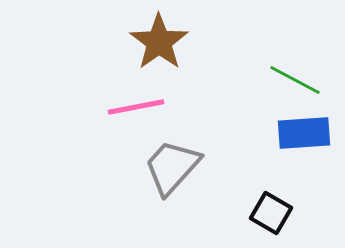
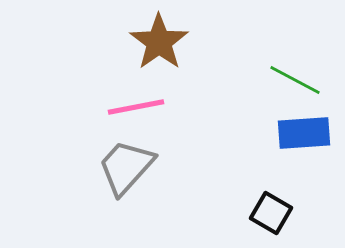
gray trapezoid: moved 46 px left
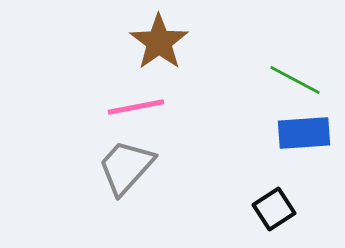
black square: moved 3 px right, 4 px up; rotated 27 degrees clockwise
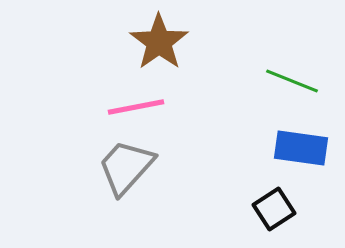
green line: moved 3 px left, 1 px down; rotated 6 degrees counterclockwise
blue rectangle: moved 3 px left, 15 px down; rotated 12 degrees clockwise
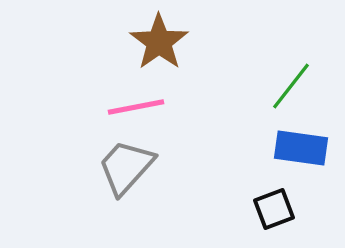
green line: moved 1 px left, 5 px down; rotated 74 degrees counterclockwise
black square: rotated 12 degrees clockwise
